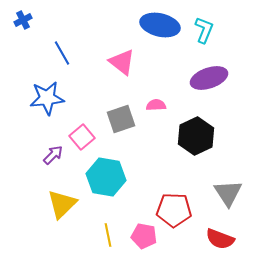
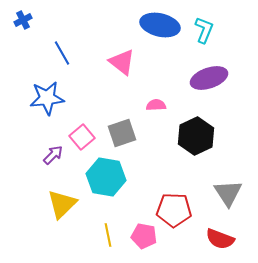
gray square: moved 1 px right, 14 px down
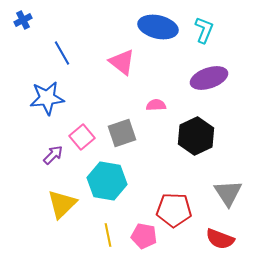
blue ellipse: moved 2 px left, 2 px down
cyan hexagon: moved 1 px right, 4 px down
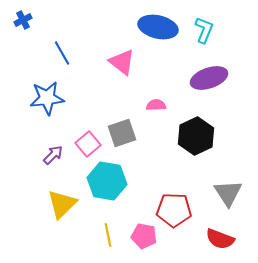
pink square: moved 6 px right, 7 px down
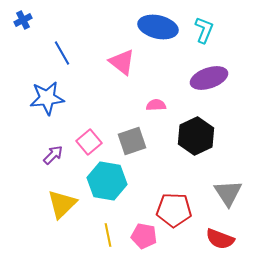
gray square: moved 10 px right, 8 px down
pink square: moved 1 px right, 2 px up
